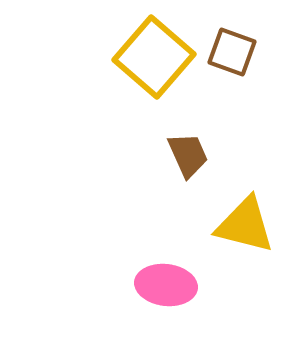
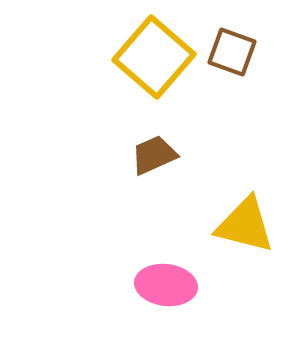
brown trapezoid: moved 34 px left; rotated 90 degrees counterclockwise
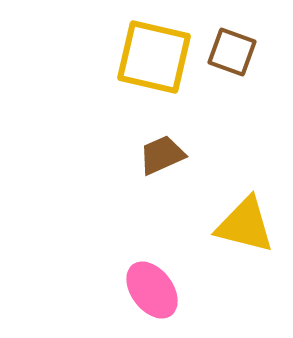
yellow square: rotated 28 degrees counterclockwise
brown trapezoid: moved 8 px right
pink ellipse: moved 14 px left, 5 px down; rotated 46 degrees clockwise
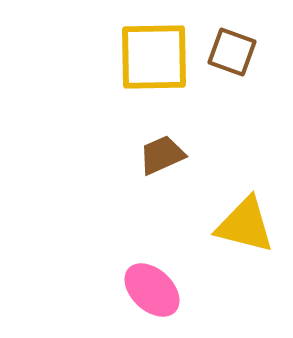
yellow square: rotated 14 degrees counterclockwise
pink ellipse: rotated 10 degrees counterclockwise
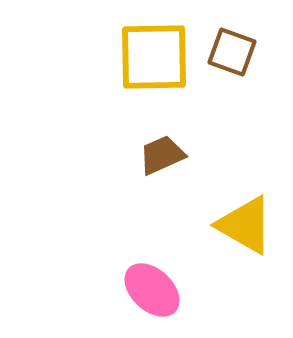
yellow triangle: rotated 16 degrees clockwise
